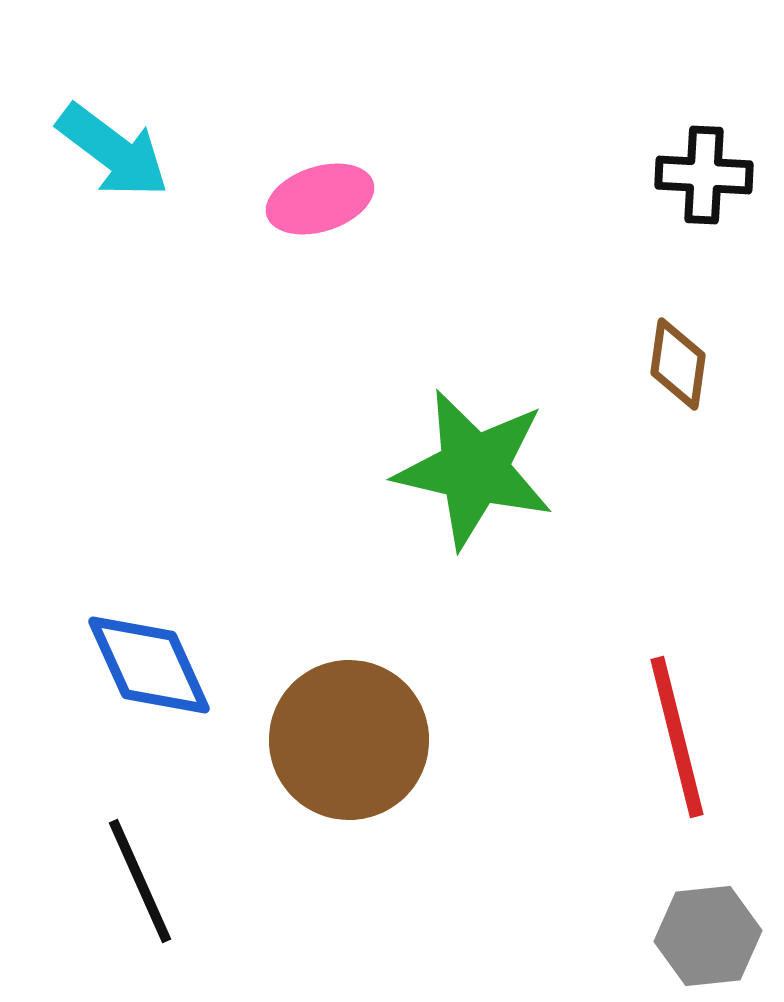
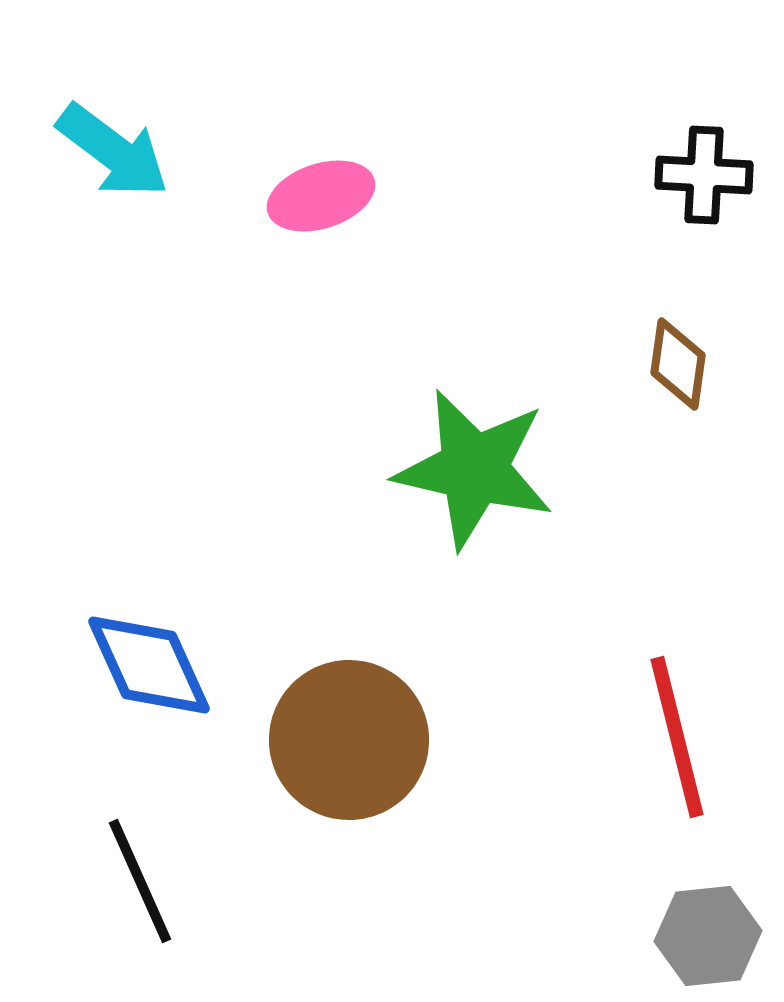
pink ellipse: moved 1 px right, 3 px up
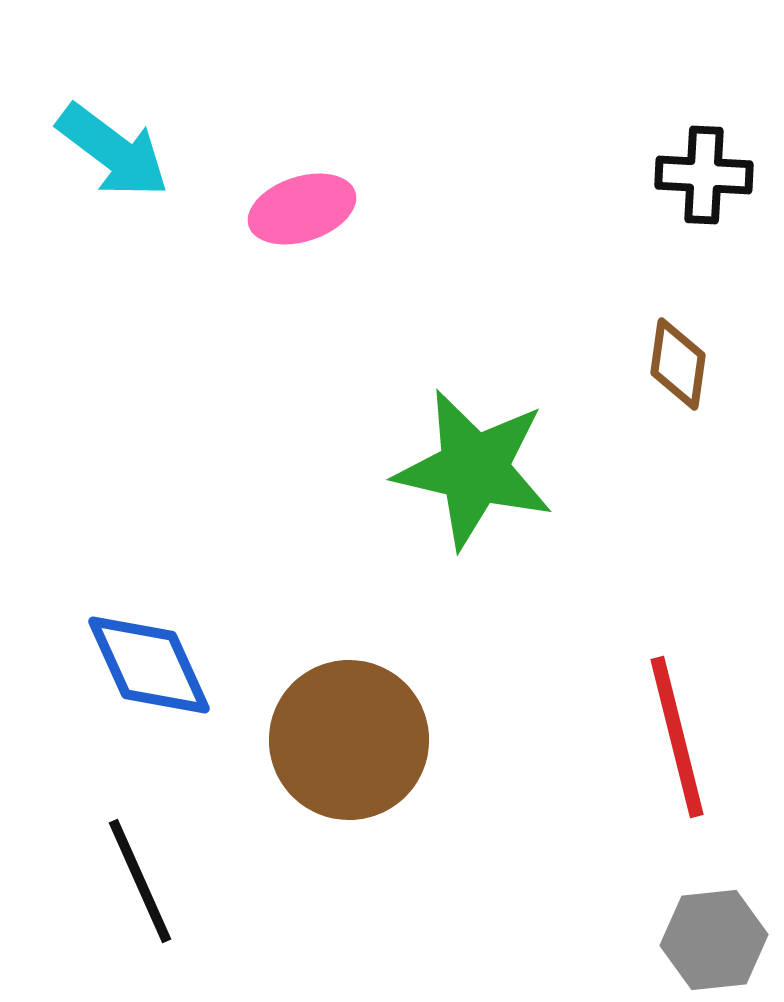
pink ellipse: moved 19 px left, 13 px down
gray hexagon: moved 6 px right, 4 px down
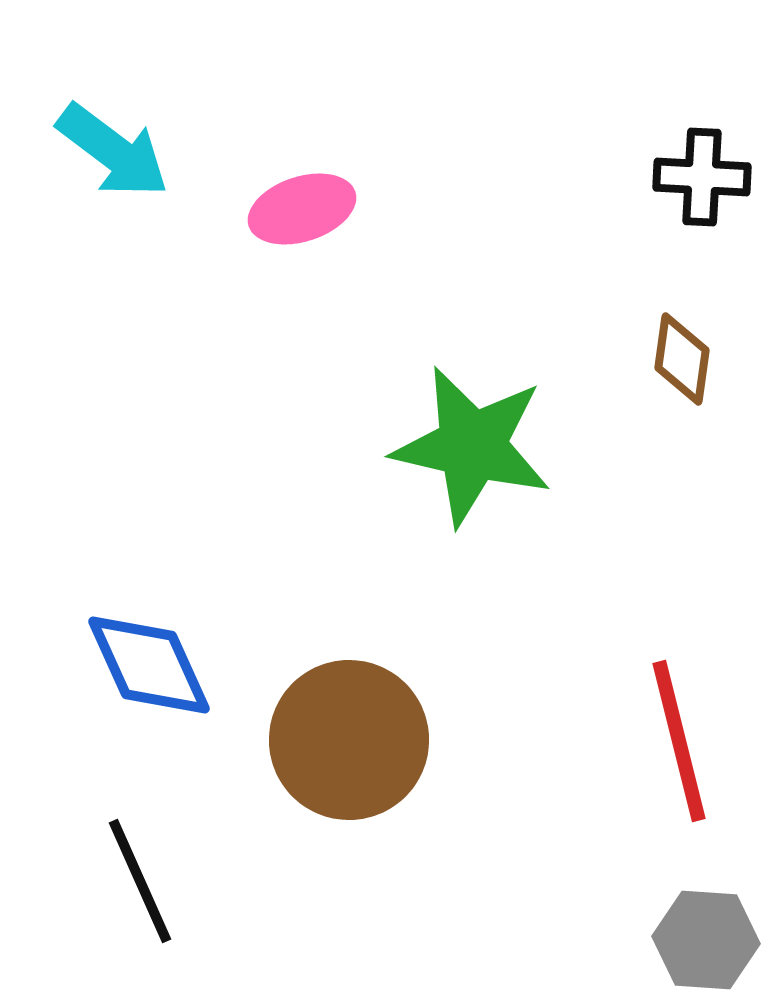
black cross: moved 2 px left, 2 px down
brown diamond: moved 4 px right, 5 px up
green star: moved 2 px left, 23 px up
red line: moved 2 px right, 4 px down
gray hexagon: moved 8 px left; rotated 10 degrees clockwise
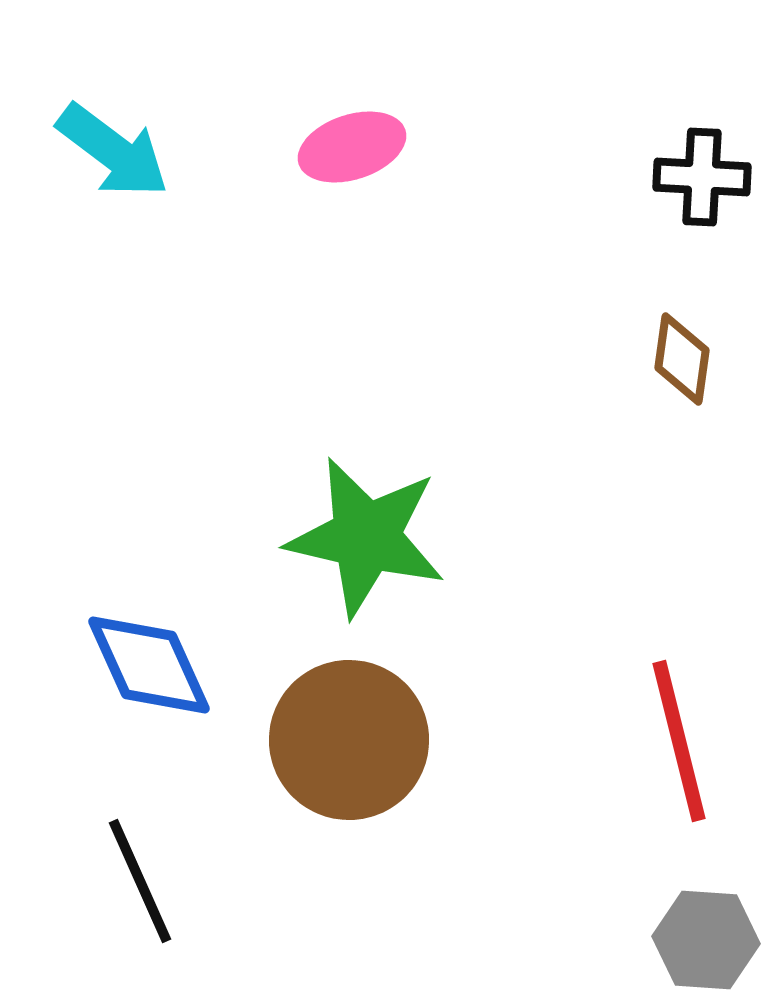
pink ellipse: moved 50 px right, 62 px up
green star: moved 106 px left, 91 px down
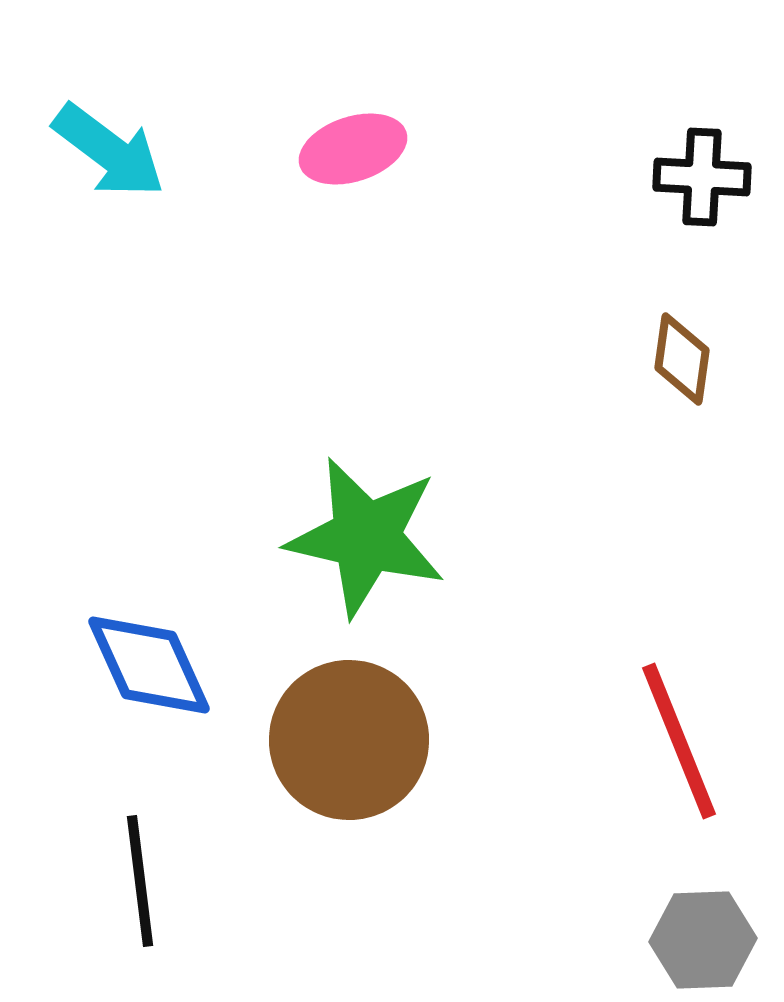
pink ellipse: moved 1 px right, 2 px down
cyan arrow: moved 4 px left
red line: rotated 8 degrees counterclockwise
black line: rotated 17 degrees clockwise
gray hexagon: moved 3 px left; rotated 6 degrees counterclockwise
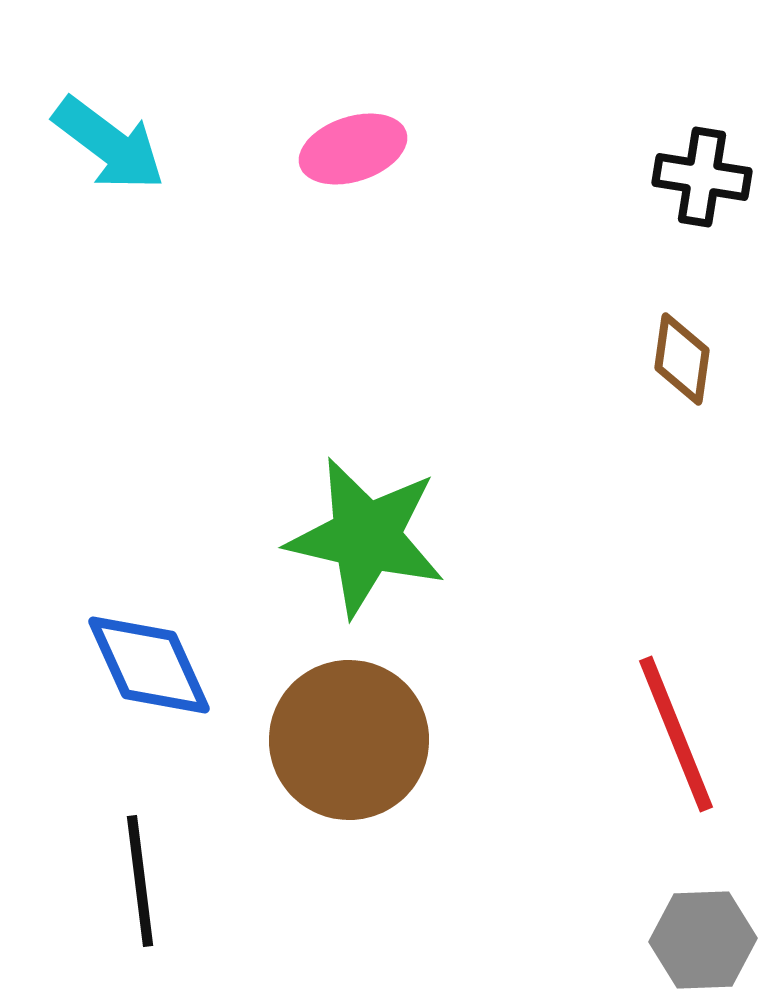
cyan arrow: moved 7 px up
black cross: rotated 6 degrees clockwise
red line: moved 3 px left, 7 px up
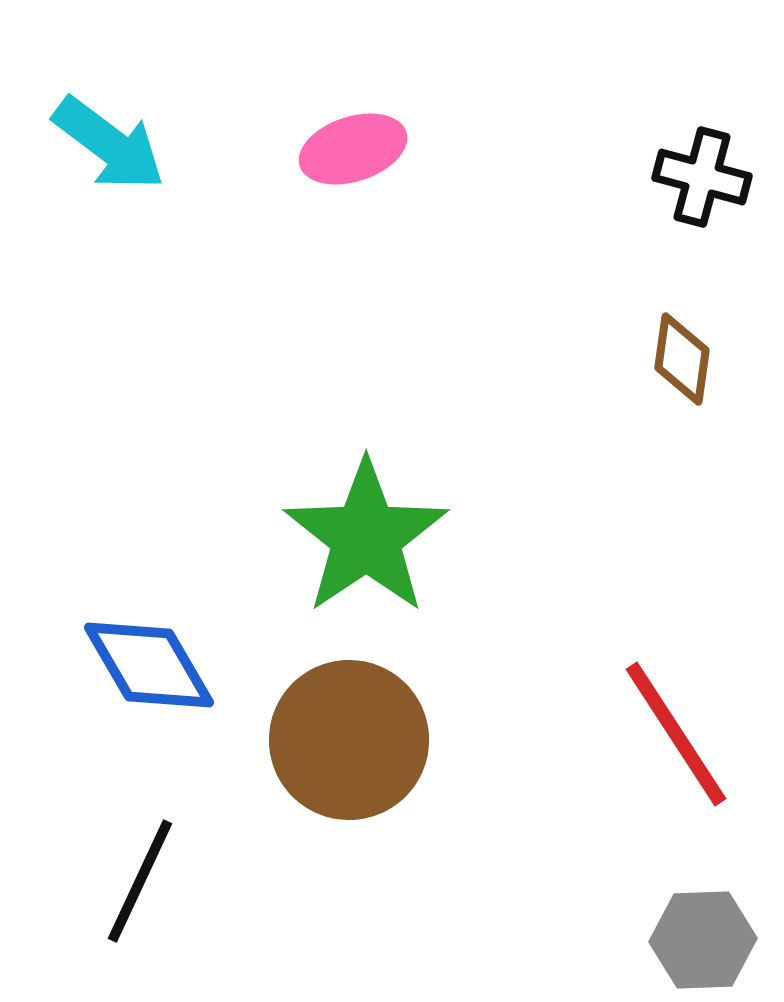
black cross: rotated 6 degrees clockwise
green star: rotated 25 degrees clockwise
blue diamond: rotated 6 degrees counterclockwise
red line: rotated 11 degrees counterclockwise
black line: rotated 32 degrees clockwise
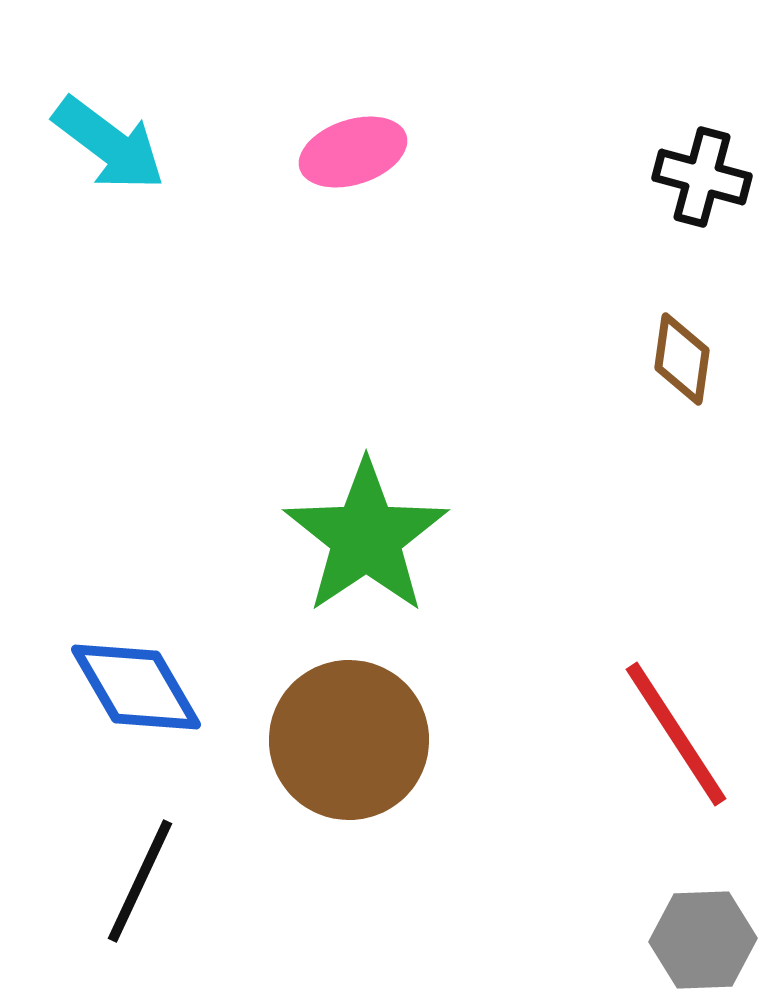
pink ellipse: moved 3 px down
blue diamond: moved 13 px left, 22 px down
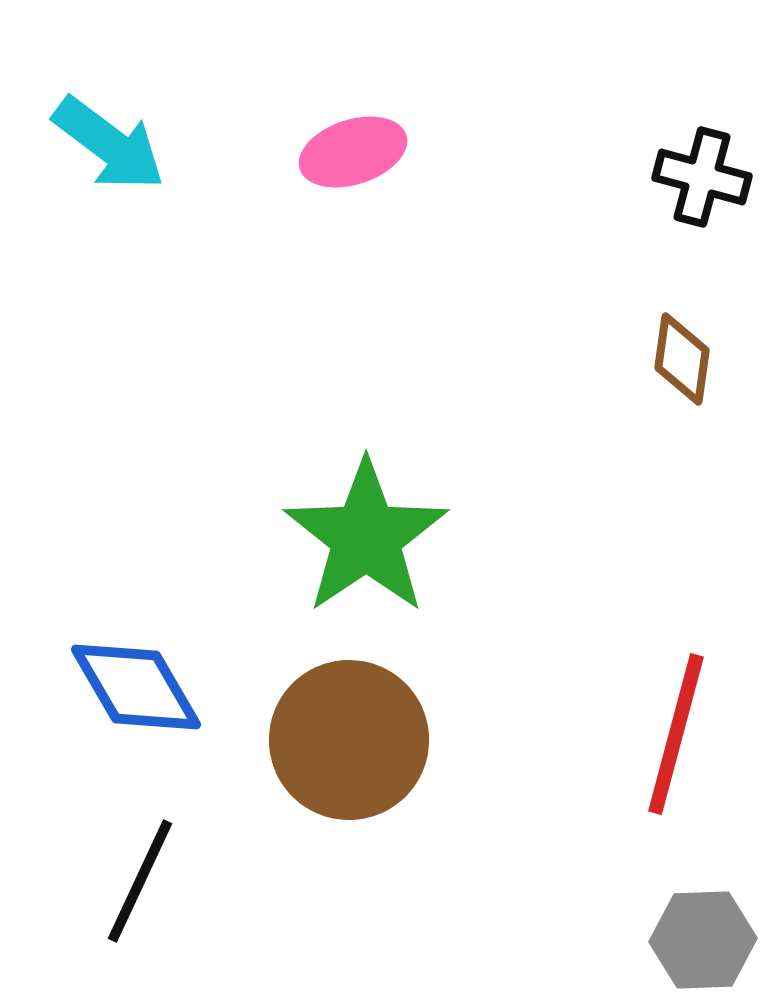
red line: rotated 48 degrees clockwise
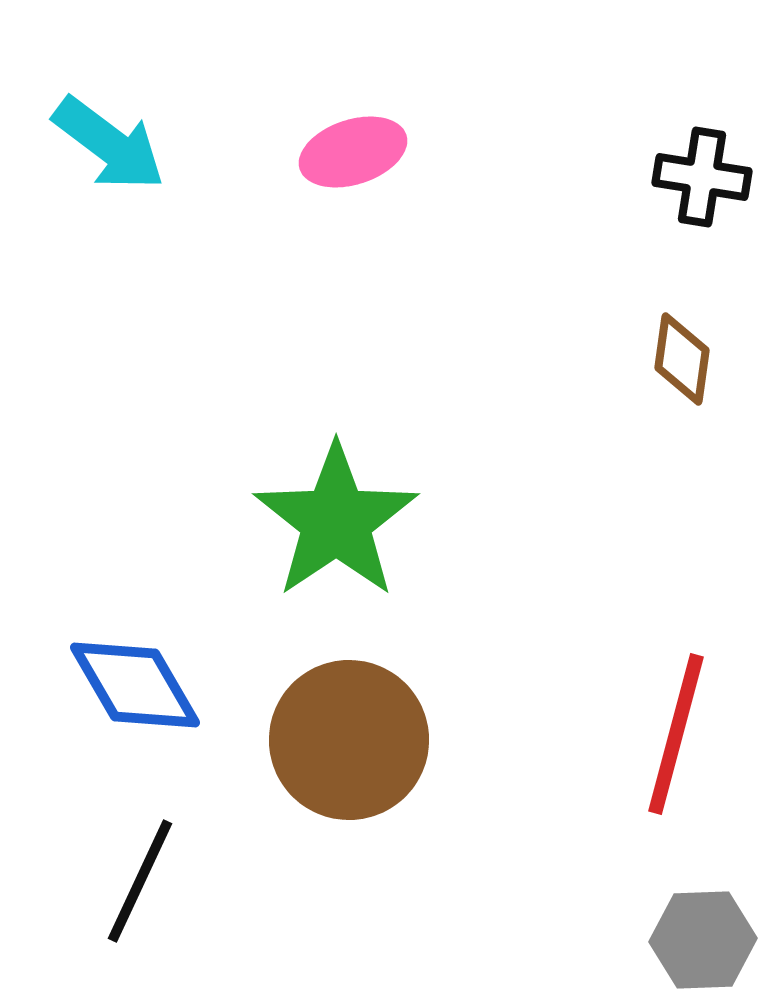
black cross: rotated 6 degrees counterclockwise
green star: moved 30 px left, 16 px up
blue diamond: moved 1 px left, 2 px up
